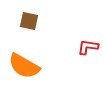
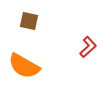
red L-shape: rotated 130 degrees clockwise
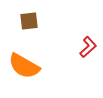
brown square: rotated 18 degrees counterclockwise
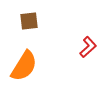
orange semicircle: rotated 88 degrees counterclockwise
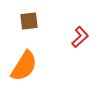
red L-shape: moved 8 px left, 10 px up
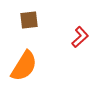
brown square: moved 1 px up
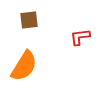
red L-shape: rotated 145 degrees counterclockwise
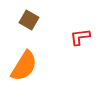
brown square: rotated 36 degrees clockwise
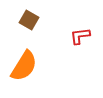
red L-shape: moved 1 px up
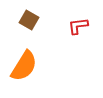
red L-shape: moved 2 px left, 10 px up
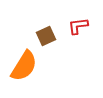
brown square: moved 17 px right, 16 px down; rotated 36 degrees clockwise
